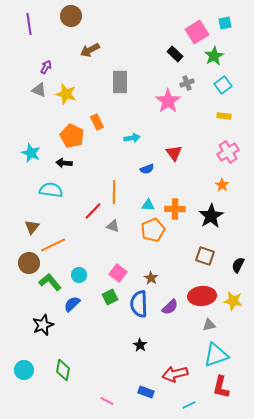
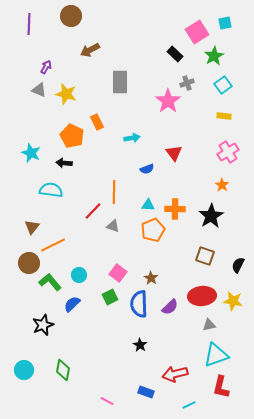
purple line at (29, 24): rotated 10 degrees clockwise
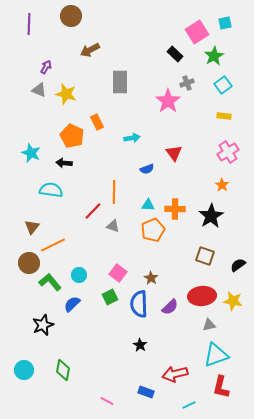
black semicircle at (238, 265): rotated 28 degrees clockwise
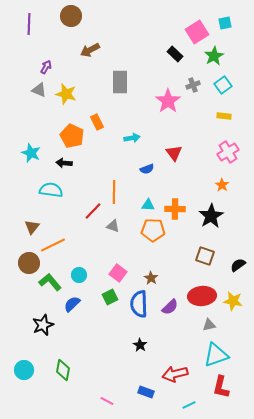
gray cross at (187, 83): moved 6 px right, 2 px down
orange pentagon at (153, 230): rotated 25 degrees clockwise
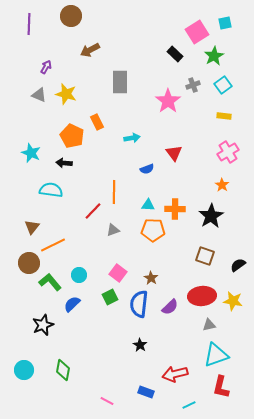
gray triangle at (39, 90): moved 5 px down
gray triangle at (113, 226): moved 4 px down; rotated 40 degrees counterclockwise
blue semicircle at (139, 304): rotated 8 degrees clockwise
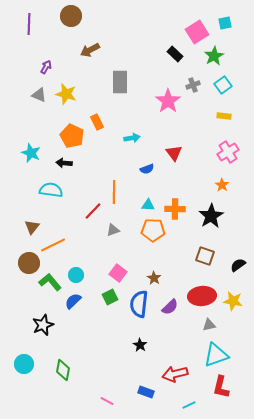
cyan circle at (79, 275): moved 3 px left
brown star at (151, 278): moved 3 px right
blue semicircle at (72, 304): moved 1 px right, 3 px up
cyan circle at (24, 370): moved 6 px up
